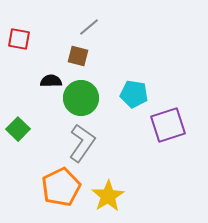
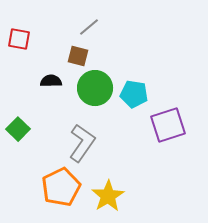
green circle: moved 14 px right, 10 px up
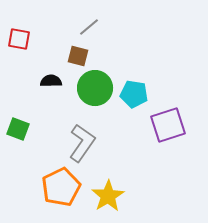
green square: rotated 25 degrees counterclockwise
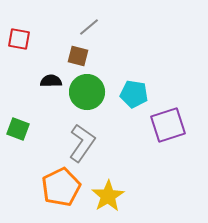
green circle: moved 8 px left, 4 px down
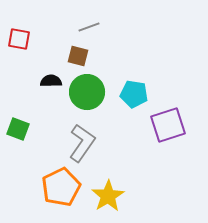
gray line: rotated 20 degrees clockwise
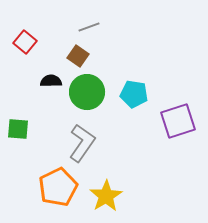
red square: moved 6 px right, 3 px down; rotated 30 degrees clockwise
brown square: rotated 20 degrees clockwise
purple square: moved 10 px right, 4 px up
green square: rotated 15 degrees counterclockwise
orange pentagon: moved 3 px left
yellow star: moved 2 px left
